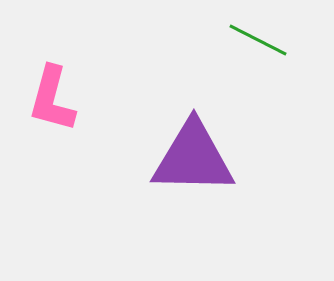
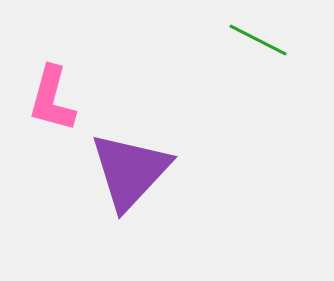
purple triangle: moved 63 px left, 13 px down; rotated 48 degrees counterclockwise
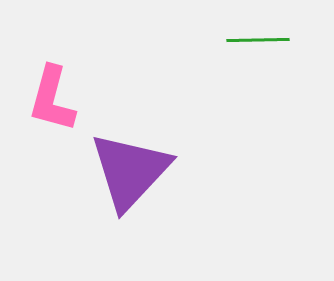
green line: rotated 28 degrees counterclockwise
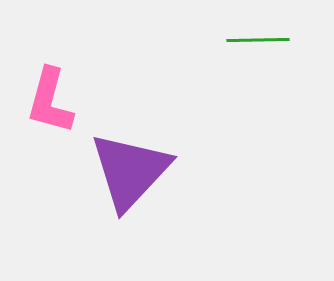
pink L-shape: moved 2 px left, 2 px down
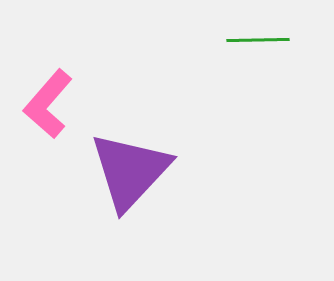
pink L-shape: moved 2 px left, 3 px down; rotated 26 degrees clockwise
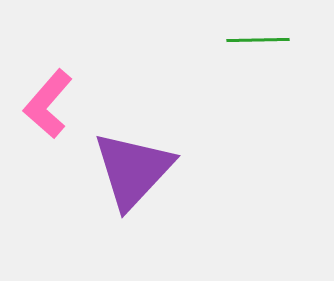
purple triangle: moved 3 px right, 1 px up
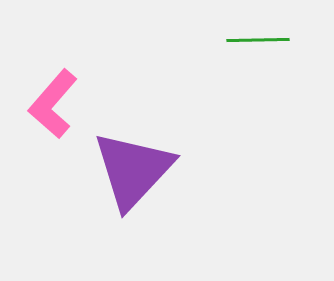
pink L-shape: moved 5 px right
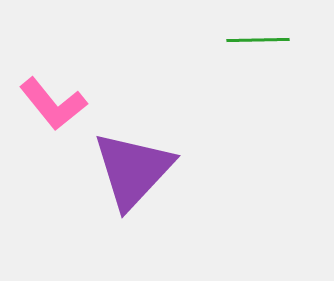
pink L-shape: rotated 80 degrees counterclockwise
